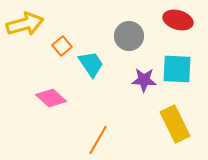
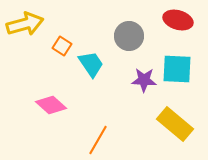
orange square: rotated 18 degrees counterclockwise
pink diamond: moved 7 px down
yellow rectangle: rotated 24 degrees counterclockwise
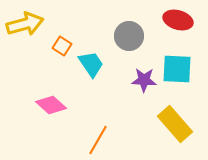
yellow rectangle: rotated 9 degrees clockwise
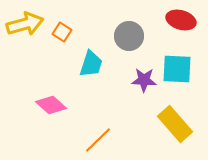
red ellipse: moved 3 px right
orange square: moved 14 px up
cyan trapezoid: rotated 52 degrees clockwise
orange line: rotated 16 degrees clockwise
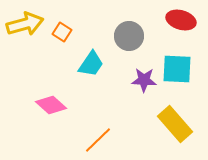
cyan trapezoid: rotated 16 degrees clockwise
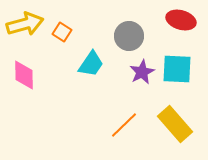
purple star: moved 2 px left, 8 px up; rotated 30 degrees counterclockwise
pink diamond: moved 27 px left, 30 px up; rotated 48 degrees clockwise
orange line: moved 26 px right, 15 px up
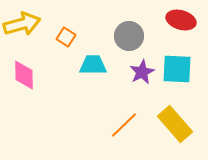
yellow arrow: moved 3 px left
orange square: moved 4 px right, 5 px down
cyan trapezoid: moved 2 px right, 1 px down; rotated 124 degrees counterclockwise
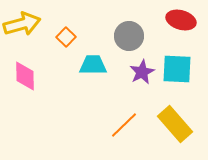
orange square: rotated 12 degrees clockwise
pink diamond: moved 1 px right, 1 px down
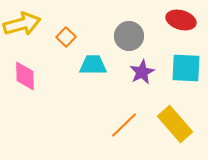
cyan square: moved 9 px right, 1 px up
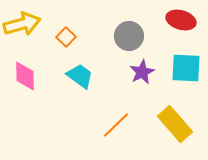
cyan trapezoid: moved 13 px left, 11 px down; rotated 36 degrees clockwise
orange line: moved 8 px left
